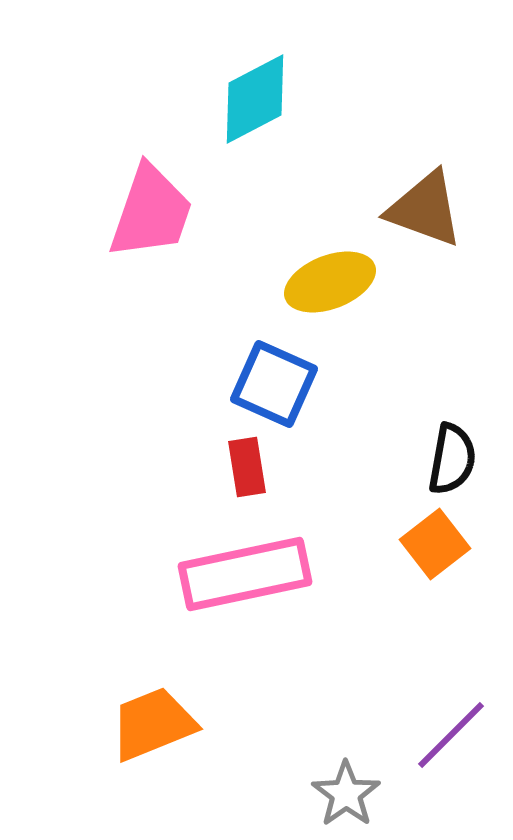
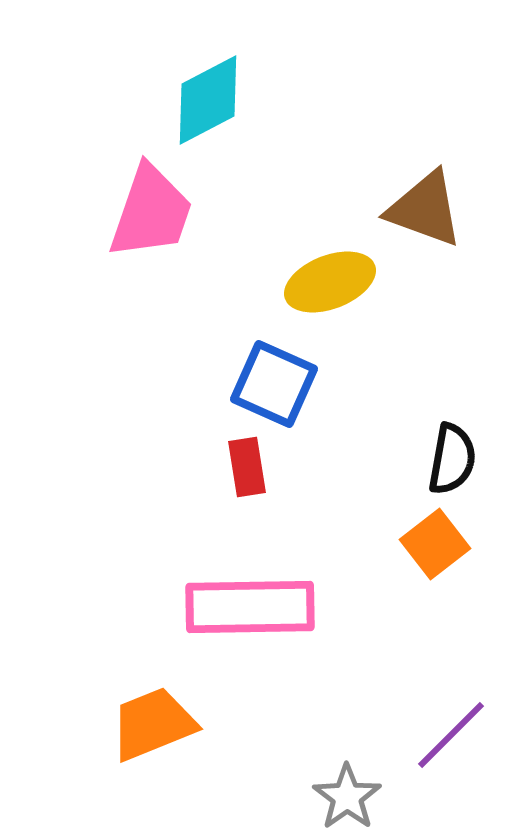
cyan diamond: moved 47 px left, 1 px down
pink rectangle: moved 5 px right, 33 px down; rotated 11 degrees clockwise
gray star: moved 1 px right, 3 px down
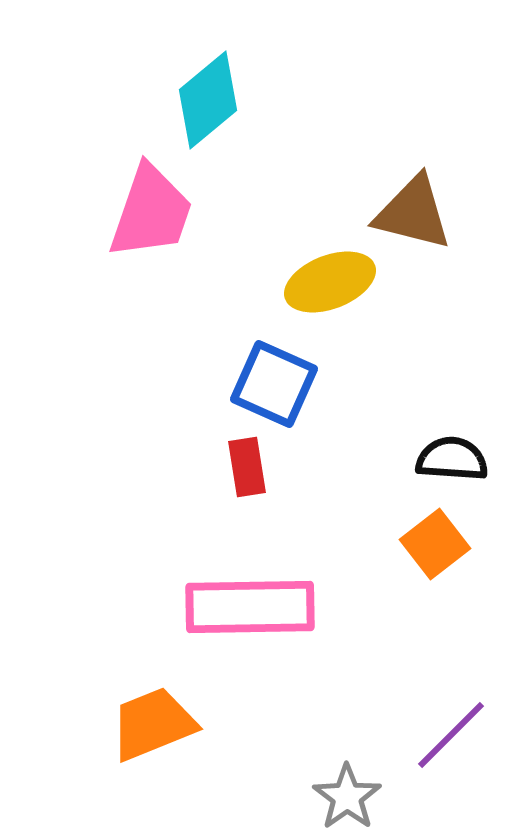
cyan diamond: rotated 12 degrees counterclockwise
brown triangle: moved 12 px left, 4 px down; rotated 6 degrees counterclockwise
black semicircle: rotated 96 degrees counterclockwise
